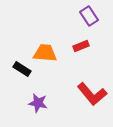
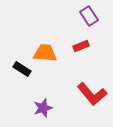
purple star: moved 5 px right, 5 px down; rotated 30 degrees counterclockwise
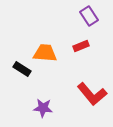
purple star: rotated 24 degrees clockwise
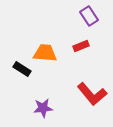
purple star: rotated 12 degrees counterclockwise
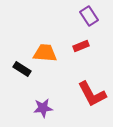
red L-shape: rotated 12 degrees clockwise
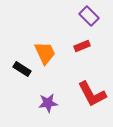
purple rectangle: rotated 12 degrees counterclockwise
red rectangle: moved 1 px right
orange trapezoid: rotated 60 degrees clockwise
purple star: moved 5 px right, 5 px up
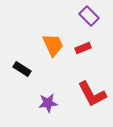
red rectangle: moved 1 px right, 2 px down
orange trapezoid: moved 8 px right, 8 px up
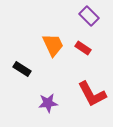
red rectangle: rotated 56 degrees clockwise
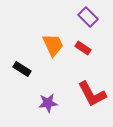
purple rectangle: moved 1 px left, 1 px down
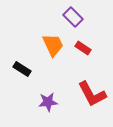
purple rectangle: moved 15 px left
purple star: moved 1 px up
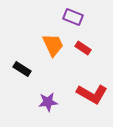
purple rectangle: rotated 24 degrees counterclockwise
red L-shape: rotated 32 degrees counterclockwise
